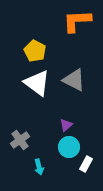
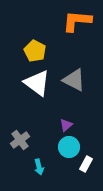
orange L-shape: rotated 8 degrees clockwise
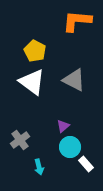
white triangle: moved 5 px left, 1 px up
purple triangle: moved 3 px left, 1 px down
cyan circle: moved 1 px right
white rectangle: rotated 70 degrees counterclockwise
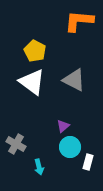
orange L-shape: moved 2 px right
gray cross: moved 4 px left, 4 px down; rotated 24 degrees counterclockwise
white rectangle: moved 2 px right, 2 px up; rotated 56 degrees clockwise
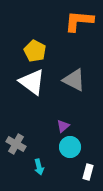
white rectangle: moved 10 px down
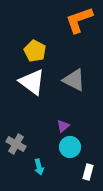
orange L-shape: moved 1 px up; rotated 24 degrees counterclockwise
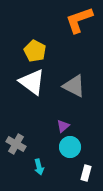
gray triangle: moved 6 px down
white rectangle: moved 2 px left, 1 px down
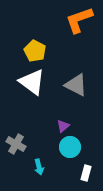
gray triangle: moved 2 px right, 1 px up
